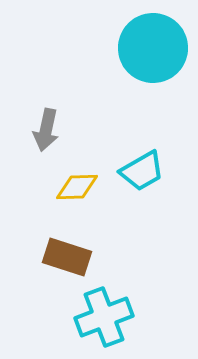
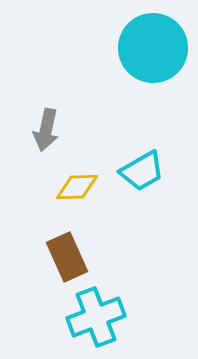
brown rectangle: rotated 48 degrees clockwise
cyan cross: moved 8 px left
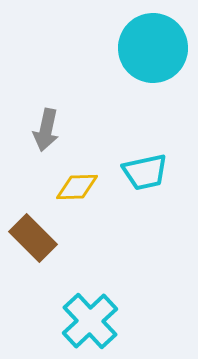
cyan trapezoid: moved 3 px right, 1 px down; rotated 18 degrees clockwise
brown rectangle: moved 34 px left, 19 px up; rotated 21 degrees counterclockwise
cyan cross: moved 6 px left, 4 px down; rotated 22 degrees counterclockwise
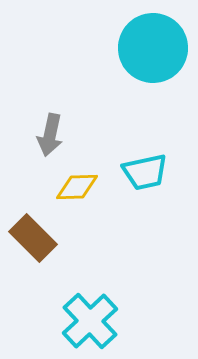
gray arrow: moved 4 px right, 5 px down
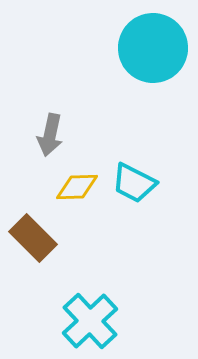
cyan trapezoid: moved 11 px left, 11 px down; rotated 39 degrees clockwise
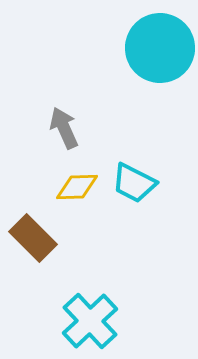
cyan circle: moved 7 px right
gray arrow: moved 14 px right, 7 px up; rotated 144 degrees clockwise
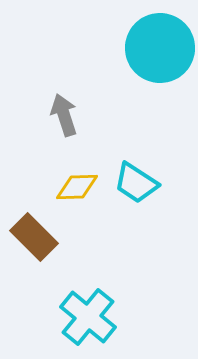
gray arrow: moved 13 px up; rotated 6 degrees clockwise
cyan trapezoid: moved 2 px right; rotated 6 degrees clockwise
brown rectangle: moved 1 px right, 1 px up
cyan cross: moved 2 px left, 4 px up; rotated 8 degrees counterclockwise
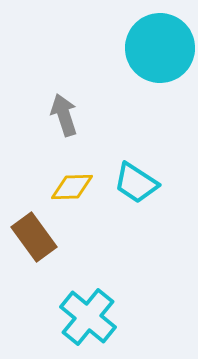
yellow diamond: moved 5 px left
brown rectangle: rotated 9 degrees clockwise
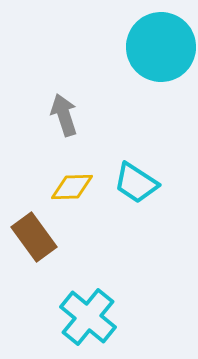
cyan circle: moved 1 px right, 1 px up
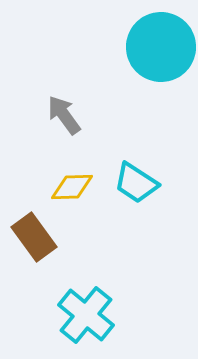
gray arrow: rotated 18 degrees counterclockwise
cyan cross: moved 2 px left, 2 px up
